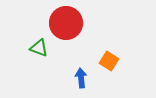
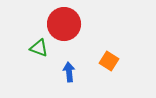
red circle: moved 2 px left, 1 px down
blue arrow: moved 12 px left, 6 px up
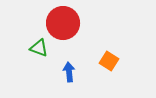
red circle: moved 1 px left, 1 px up
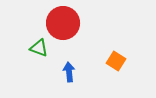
orange square: moved 7 px right
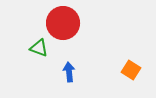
orange square: moved 15 px right, 9 px down
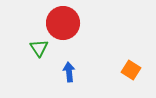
green triangle: rotated 36 degrees clockwise
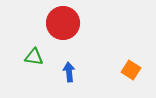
green triangle: moved 5 px left, 9 px down; rotated 48 degrees counterclockwise
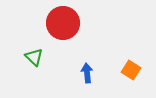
green triangle: rotated 36 degrees clockwise
blue arrow: moved 18 px right, 1 px down
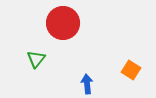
green triangle: moved 2 px right, 2 px down; rotated 24 degrees clockwise
blue arrow: moved 11 px down
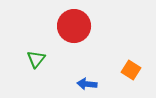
red circle: moved 11 px right, 3 px down
blue arrow: rotated 78 degrees counterclockwise
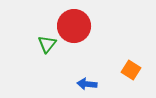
green triangle: moved 11 px right, 15 px up
